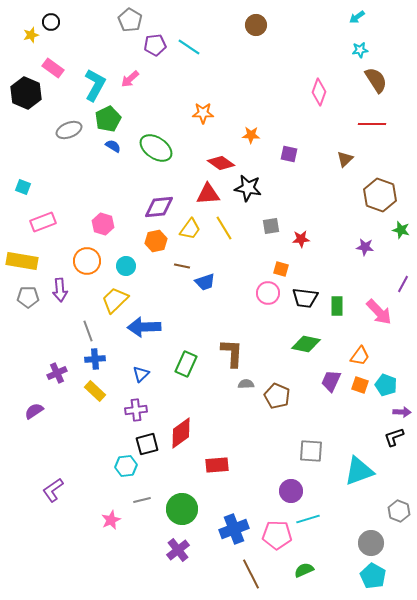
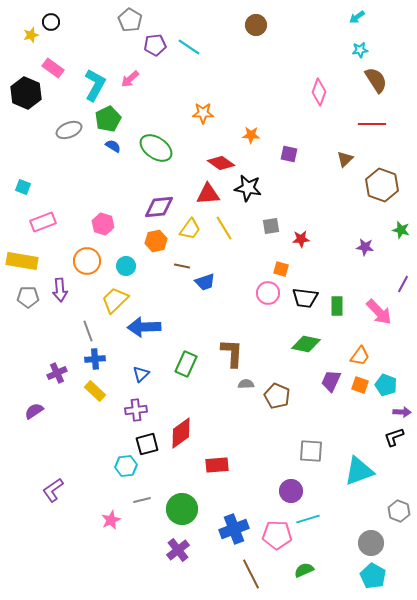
brown hexagon at (380, 195): moved 2 px right, 10 px up
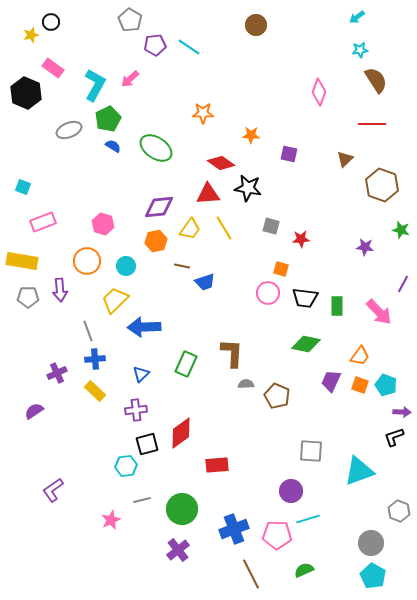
gray square at (271, 226): rotated 24 degrees clockwise
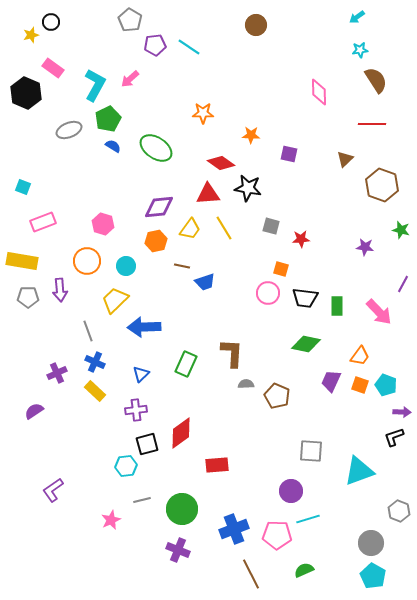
pink diamond at (319, 92): rotated 20 degrees counterclockwise
blue cross at (95, 359): moved 3 px down; rotated 30 degrees clockwise
purple cross at (178, 550): rotated 30 degrees counterclockwise
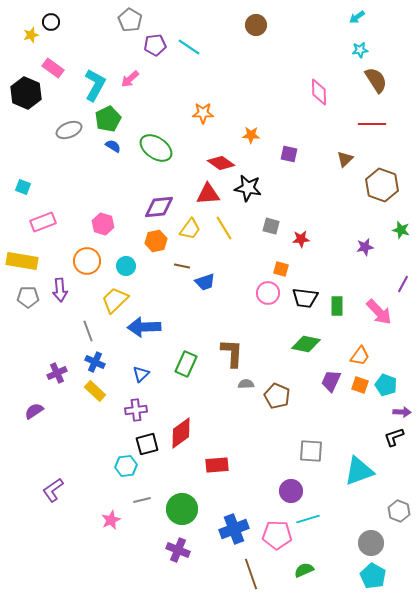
purple star at (365, 247): rotated 18 degrees counterclockwise
brown line at (251, 574): rotated 8 degrees clockwise
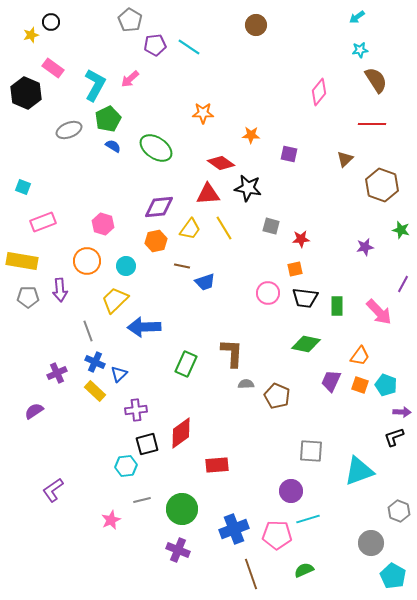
pink diamond at (319, 92): rotated 40 degrees clockwise
orange square at (281, 269): moved 14 px right; rotated 28 degrees counterclockwise
blue triangle at (141, 374): moved 22 px left
cyan pentagon at (373, 576): moved 20 px right
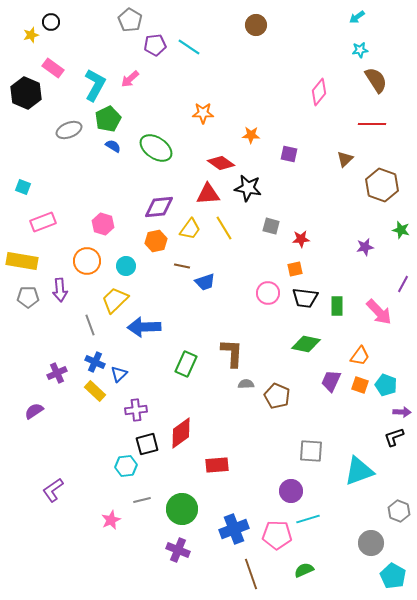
gray line at (88, 331): moved 2 px right, 6 px up
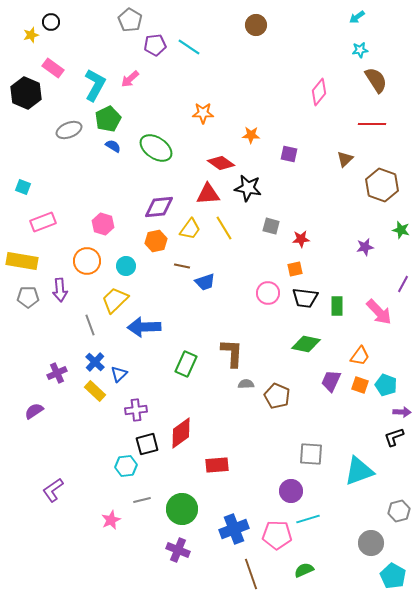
blue cross at (95, 362): rotated 18 degrees clockwise
gray square at (311, 451): moved 3 px down
gray hexagon at (399, 511): rotated 25 degrees clockwise
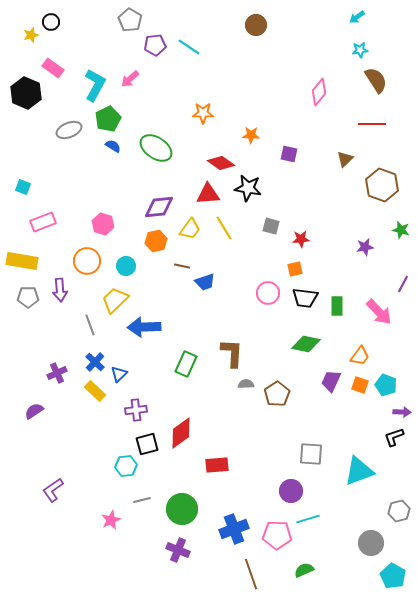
brown pentagon at (277, 396): moved 2 px up; rotated 15 degrees clockwise
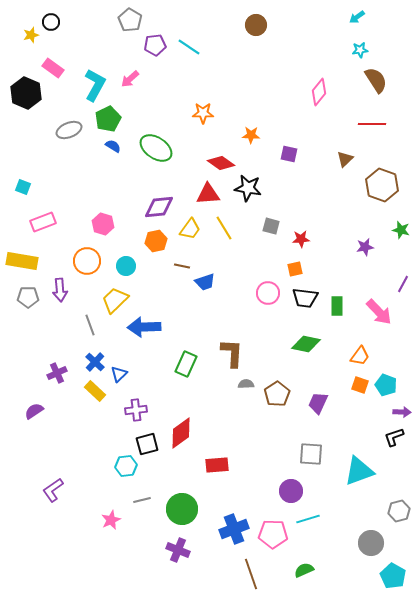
purple trapezoid at (331, 381): moved 13 px left, 22 px down
pink pentagon at (277, 535): moved 4 px left, 1 px up
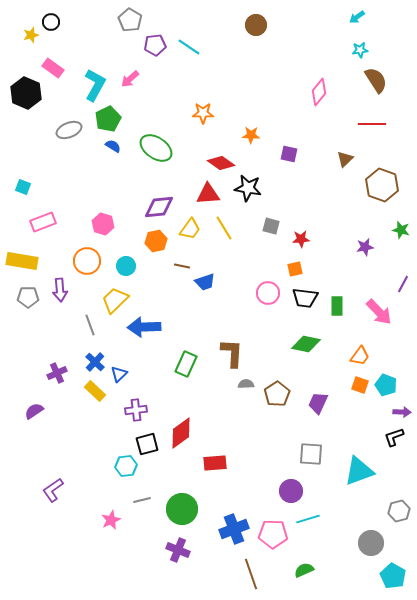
red rectangle at (217, 465): moved 2 px left, 2 px up
